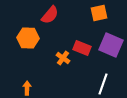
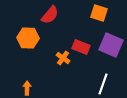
orange square: rotated 30 degrees clockwise
red rectangle: moved 1 px left, 1 px up
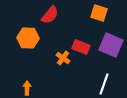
white line: moved 1 px right
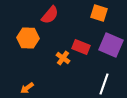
orange arrow: rotated 128 degrees counterclockwise
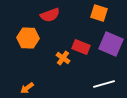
red semicircle: rotated 30 degrees clockwise
purple square: moved 1 px up
white line: rotated 55 degrees clockwise
